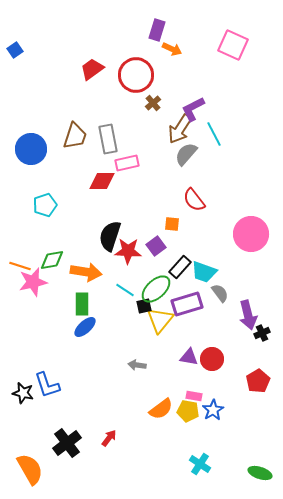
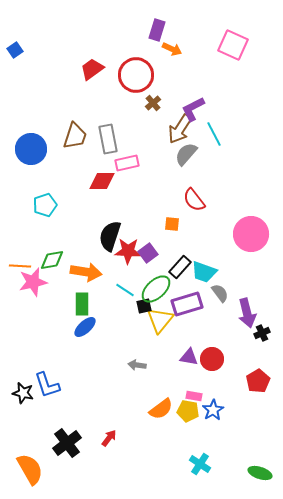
purple square at (156, 246): moved 8 px left, 7 px down
orange line at (20, 266): rotated 15 degrees counterclockwise
purple arrow at (248, 315): moved 1 px left, 2 px up
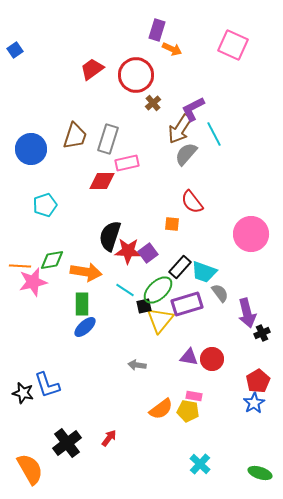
gray rectangle at (108, 139): rotated 28 degrees clockwise
red semicircle at (194, 200): moved 2 px left, 2 px down
green ellipse at (156, 289): moved 2 px right, 1 px down
blue star at (213, 410): moved 41 px right, 7 px up
cyan cross at (200, 464): rotated 10 degrees clockwise
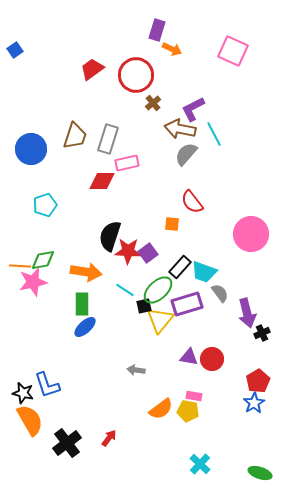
pink square at (233, 45): moved 6 px down
brown arrow at (180, 129): rotated 68 degrees clockwise
green diamond at (52, 260): moved 9 px left
gray arrow at (137, 365): moved 1 px left, 5 px down
orange semicircle at (30, 469): moved 49 px up
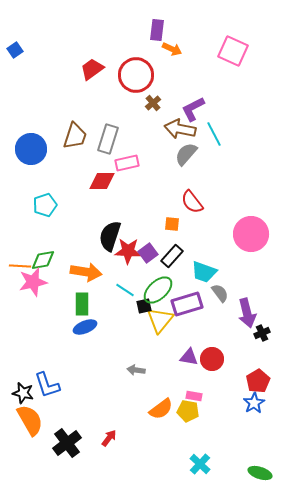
purple rectangle at (157, 30): rotated 10 degrees counterclockwise
black rectangle at (180, 267): moved 8 px left, 11 px up
blue ellipse at (85, 327): rotated 20 degrees clockwise
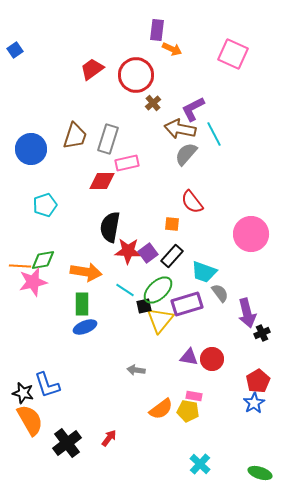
pink square at (233, 51): moved 3 px down
black semicircle at (110, 236): moved 9 px up; rotated 8 degrees counterclockwise
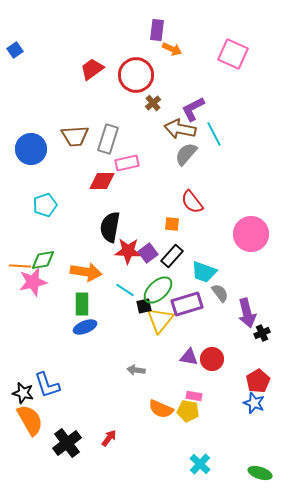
brown trapezoid at (75, 136): rotated 68 degrees clockwise
blue star at (254, 403): rotated 20 degrees counterclockwise
orange semicircle at (161, 409): rotated 60 degrees clockwise
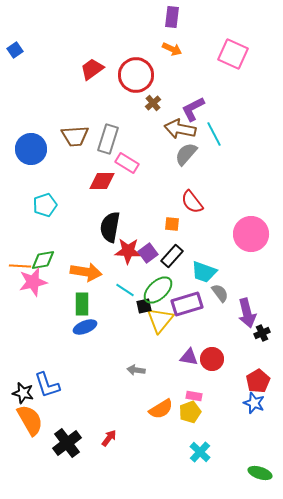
purple rectangle at (157, 30): moved 15 px right, 13 px up
pink rectangle at (127, 163): rotated 45 degrees clockwise
orange semicircle at (161, 409): rotated 55 degrees counterclockwise
yellow pentagon at (188, 411): moved 2 px right, 1 px down; rotated 30 degrees counterclockwise
cyan cross at (200, 464): moved 12 px up
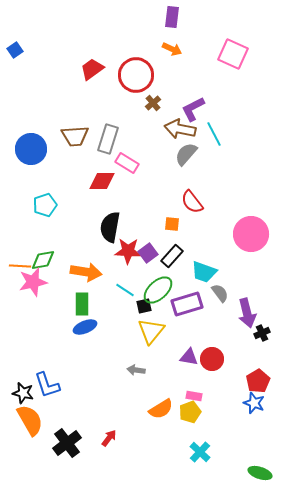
yellow triangle at (160, 320): moved 9 px left, 11 px down
